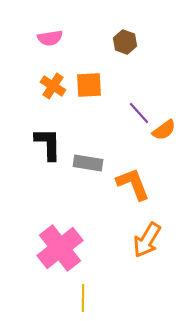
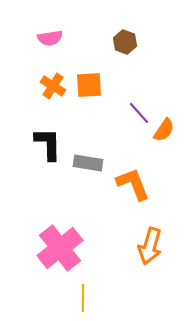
orange semicircle: rotated 20 degrees counterclockwise
orange arrow: moved 3 px right, 6 px down; rotated 15 degrees counterclockwise
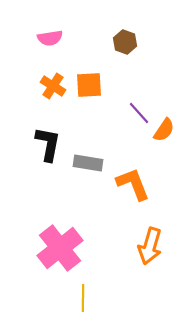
black L-shape: rotated 12 degrees clockwise
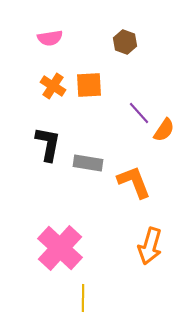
orange L-shape: moved 1 px right, 2 px up
pink cross: rotated 9 degrees counterclockwise
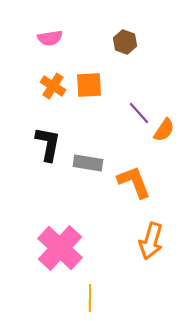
orange arrow: moved 1 px right, 5 px up
yellow line: moved 7 px right
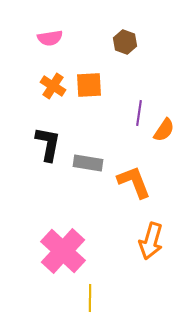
purple line: rotated 50 degrees clockwise
pink cross: moved 3 px right, 3 px down
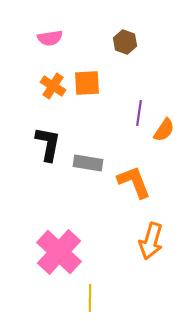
orange square: moved 2 px left, 2 px up
pink cross: moved 4 px left, 1 px down
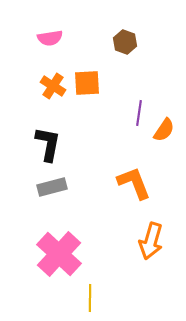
gray rectangle: moved 36 px left, 24 px down; rotated 24 degrees counterclockwise
orange L-shape: moved 1 px down
pink cross: moved 2 px down
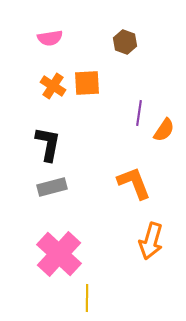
yellow line: moved 3 px left
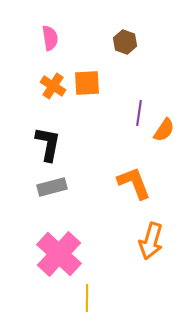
pink semicircle: rotated 90 degrees counterclockwise
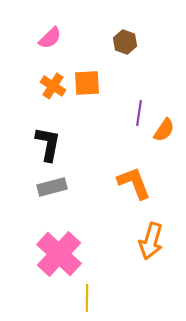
pink semicircle: rotated 55 degrees clockwise
